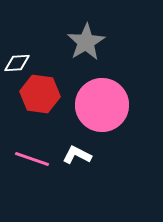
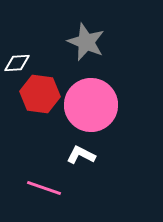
gray star: rotated 18 degrees counterclockwise
pink circle: moved 11 px left
white L-shape: moved 4 px right
pink line: moved 12 px right, 29 px down
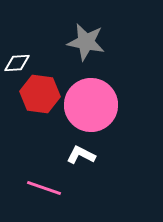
gray star: rotated 12 degrees counterclockwise
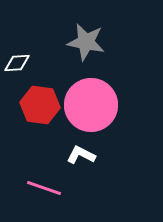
red hexagon: moved 11 px down
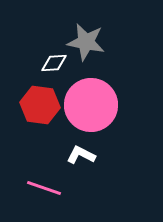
white diamond: moved 37 px right
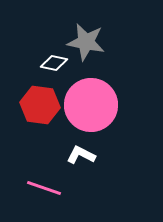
white diamond: rotated 16 degrees clockwise
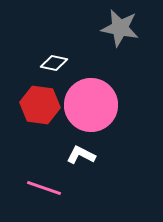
gray star: moved 34 px right, 14 px up
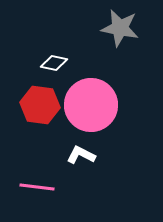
pink line: moved 7 px left, 1 px up; rotated 12 degrees counterclockwise
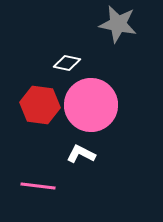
gray star: moved 2 px left, 4 px up
white diamond: moved 13 px right
white L-shape: moved 1 px up
pink line: moved 1 px right, 1 px up
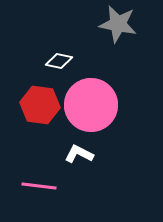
white diamond: moved 8 px left, 2 px up
white L-shape: moved 2 px left
pink line: moved 1 px right
